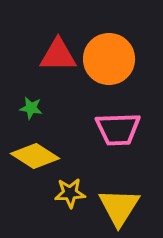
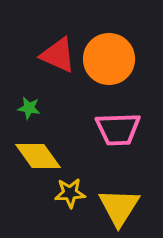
red triangle: rotated 24 degrees clockwise
green star: moved 2 px left
yellow diamond: moved 3 px right; rotated 21 degrees clockwise
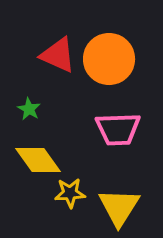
green star: moved 1 px down; rotated 20 degrees clockwise
yellow diamond: moved 4 px down
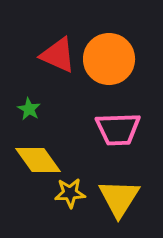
yellow triangle: moved 9 px up
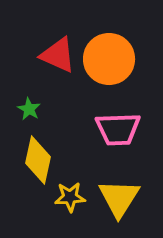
yellow diamond: rotated 48 degrees clockwise
yellow star: moved 4 px down
